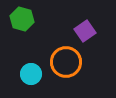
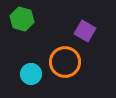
purple square: rotated 25 degrees counterclockwise
orange circle: moved 1 px left
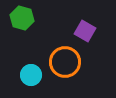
green hexagon: moved 1 px up
cyan circle: moved 1 px down
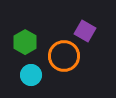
green hexagon: moved 3 px right, 24 px down; rotated 15 degrees clockwise
orange circle: moved 1 px left, 6 px up
